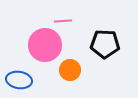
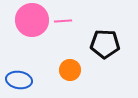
pink circle: moved 13 px left, 25 px up
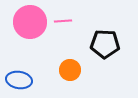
pink circle: moved 2 px left, 2 px down
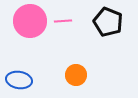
pink circle: moved 1 px up
black pentagon: moved 3 px right, 22 px up; rotated 20 degrees clockwise
orange circle: moved 6 px right, 5 px down
